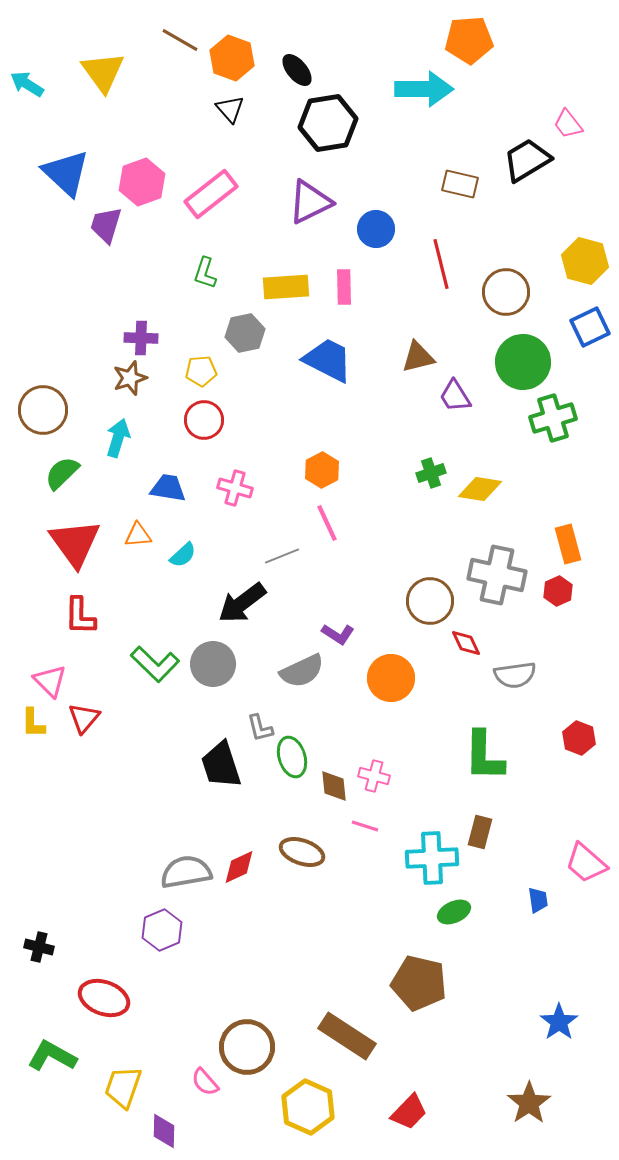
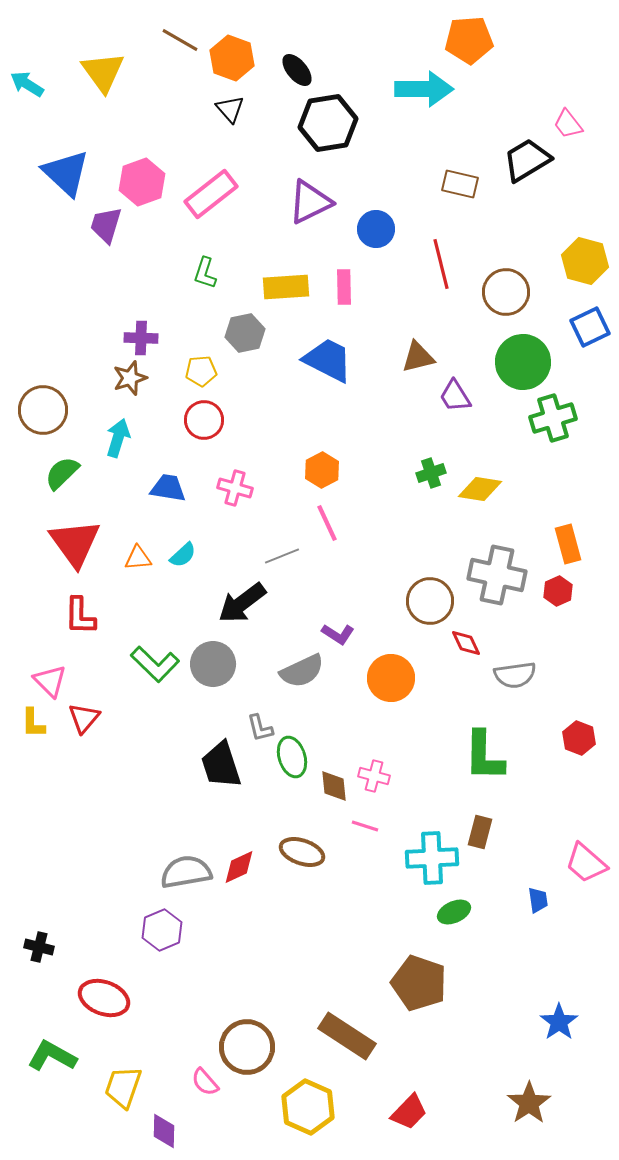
orange triangle at (138, 535): moved 23 px down
brown pentagon at (419, 983): rotated 6 degrees clockwise
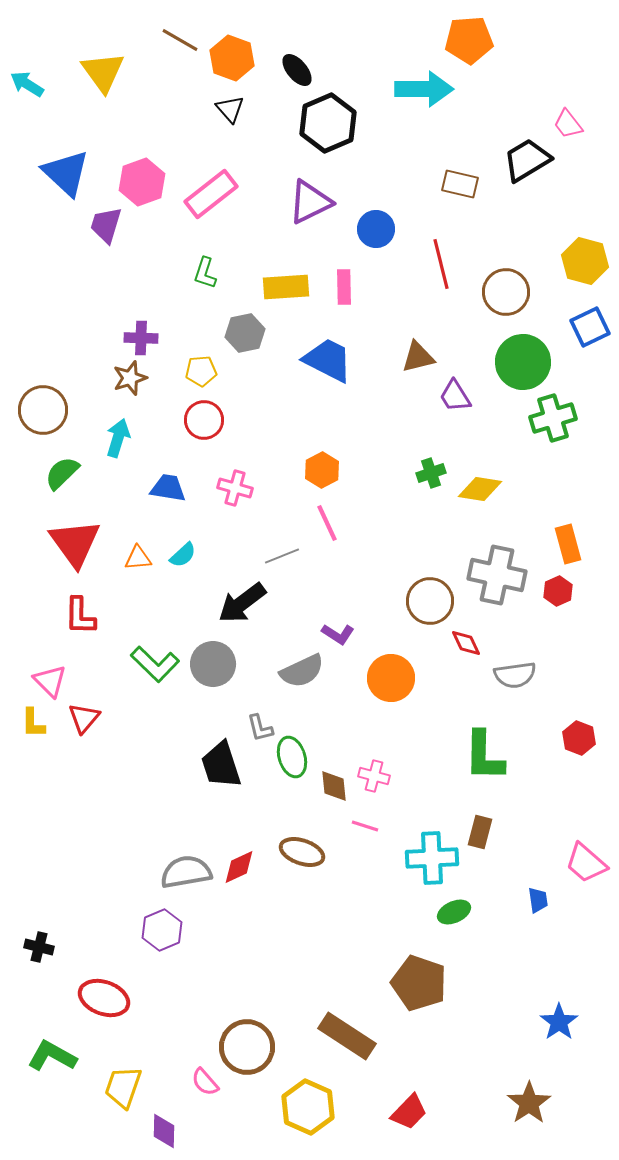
black hexagon at (328, 123): rotated 14 degrees counterclockwise
